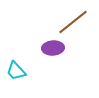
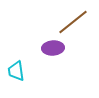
cyan trapezoid: rotated 35 degrees clockwise
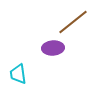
cyan trapezoid: moved 2 px right, 3 px down
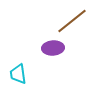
brown line: moved 1 px left, 1 px up
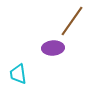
brown line: rotated 16 degrees counterclockwise
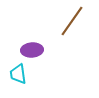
purple ellipse: moved 21 px left, 2 px down
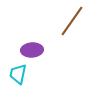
cyan trapezoid: rotated 20 degrees clockwise
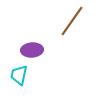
cyan trapezoid: moved 1 px right, 1 px down
